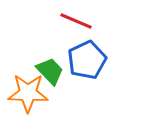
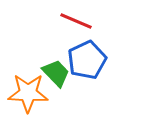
green trapezoid: moved 6 px right, 2 px down
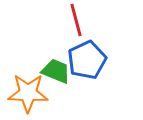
red line: moved 1 px up; rotated 52 degrees clockwise
green trapezoid: moved 2 px up; rotated 24 degrees counterclockwise
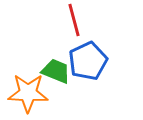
red line: moved 2 px left
blue pentagon: moved 1 px right, 1 px down
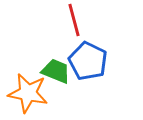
blue pentagon: rotated 21 degrees counterclockwise
orange star: rotated 9 degrees clockwise
